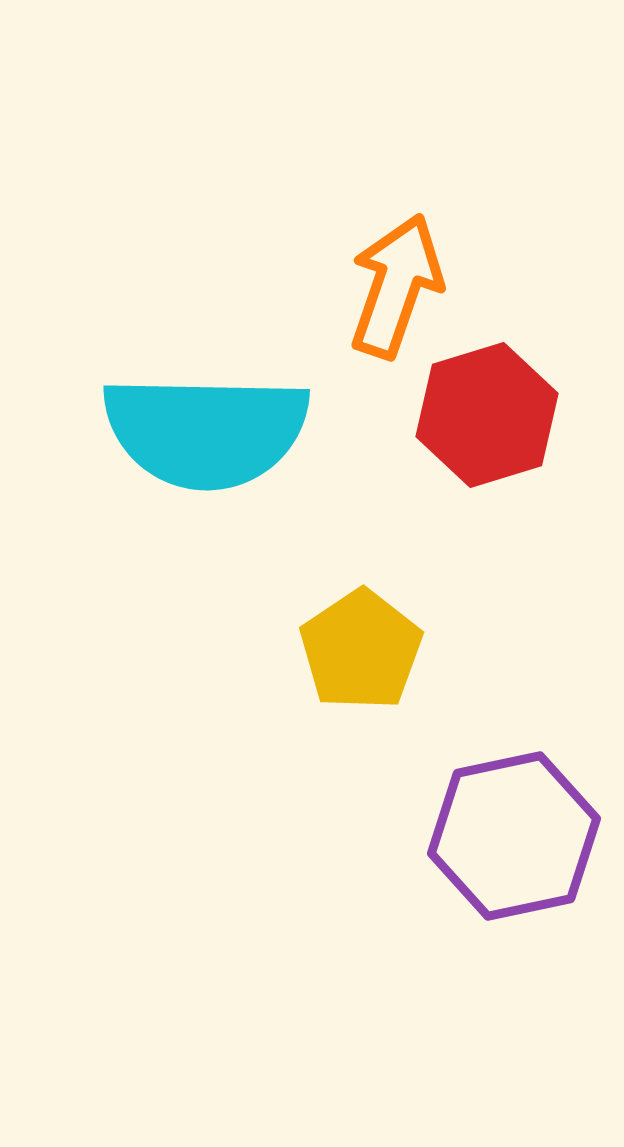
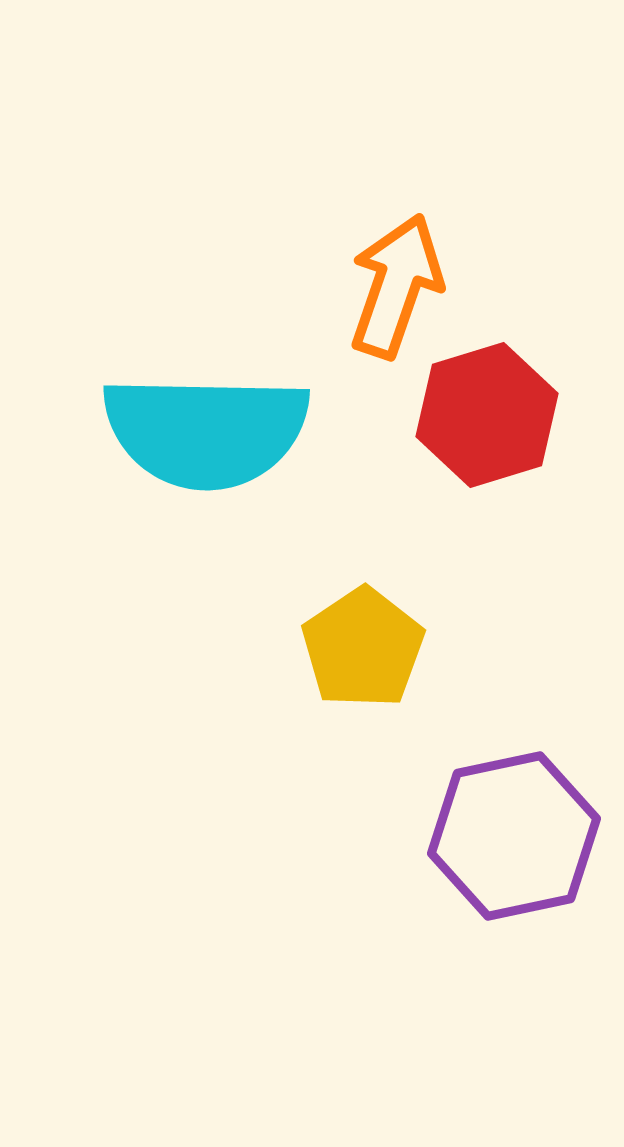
yellow pentagon: moved 2 px right, 2 px up
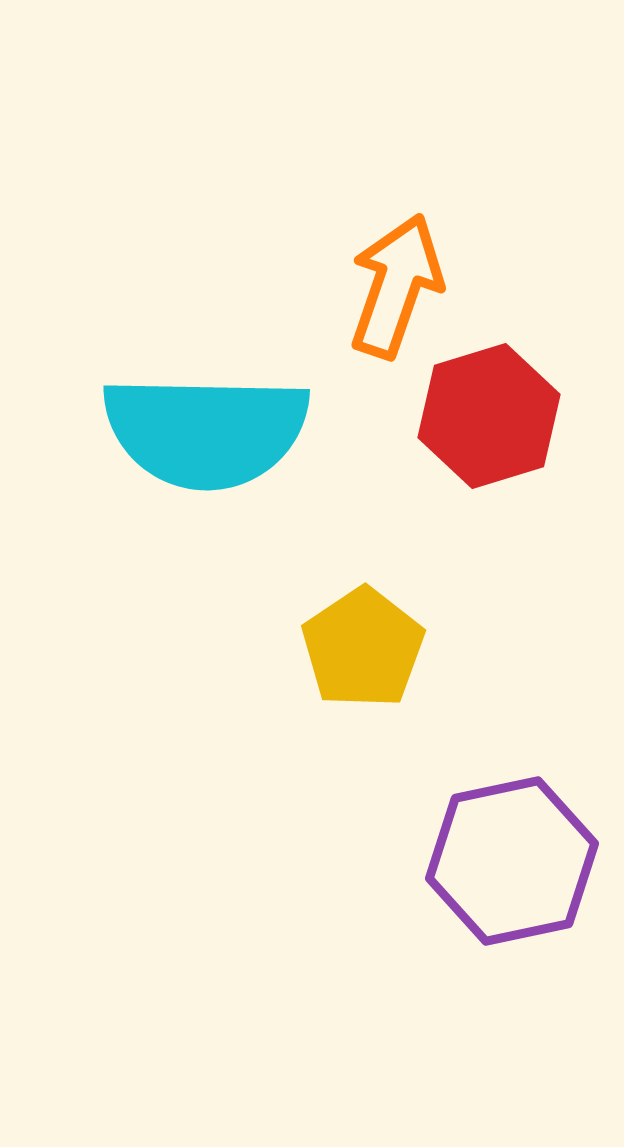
red hexagon: moved 2 px right, 1 px down
purple hexagon: moved 2 px left, 25 px down
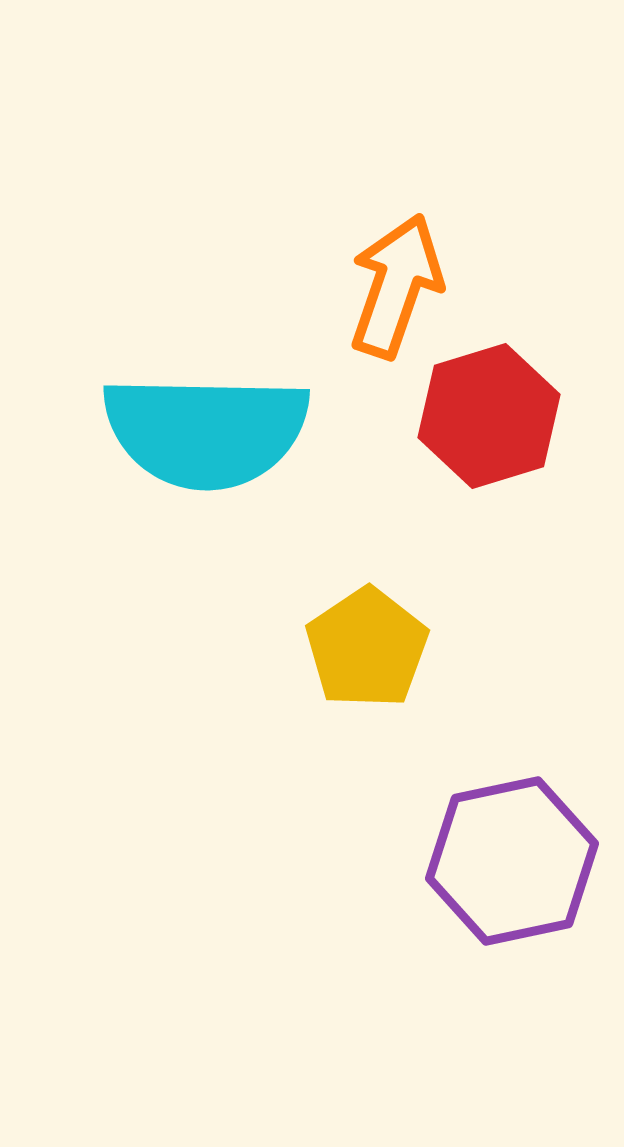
yellow pentagon: moved 4 px right
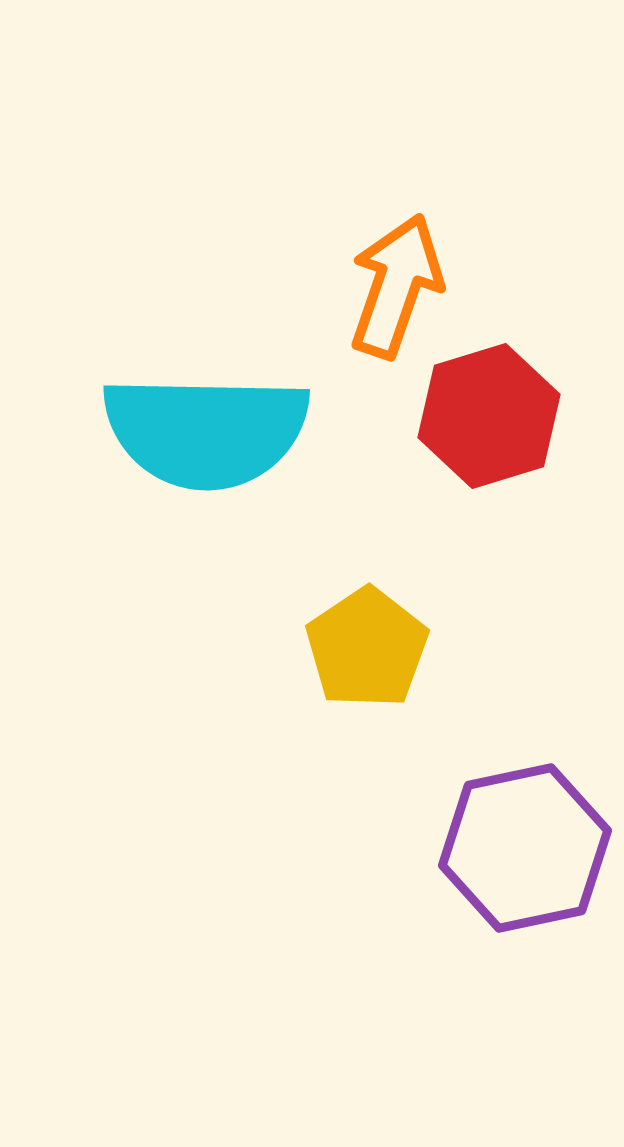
purple hexagon: moved 13 px right, 13 px up
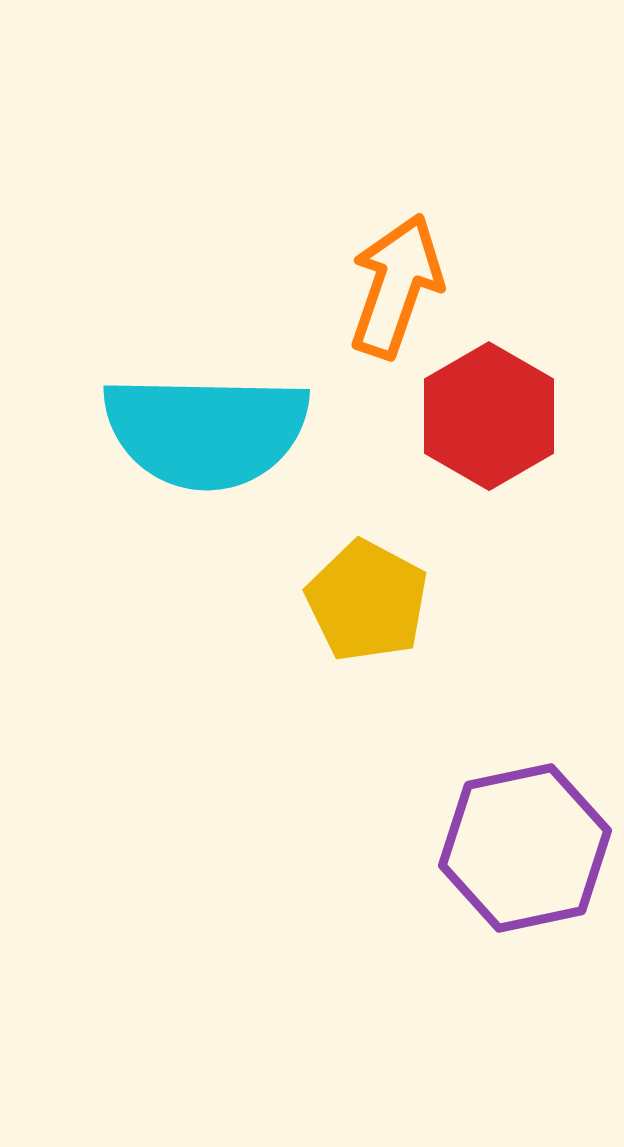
red hexagon: rotated 13 degrees counterclockwise
yellow pentagon: moved 47 px up; rotated 10 degrees counterclockwise
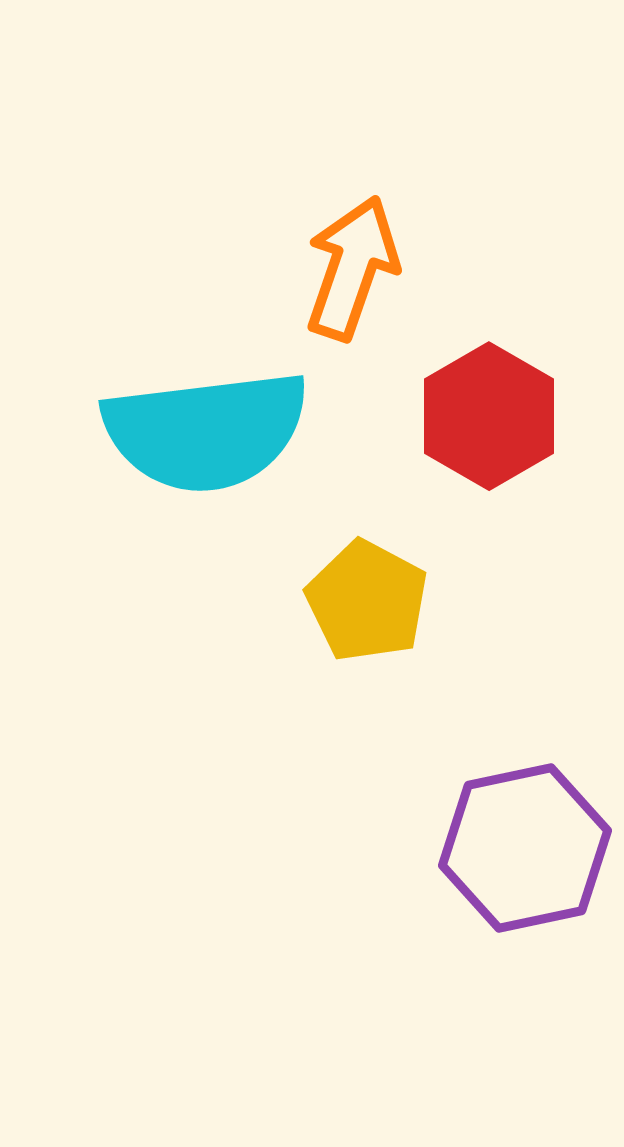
orange arrow: moved 44 px left, 18 px up
cyan semicircle: rotated 8 degrees counterclockwise
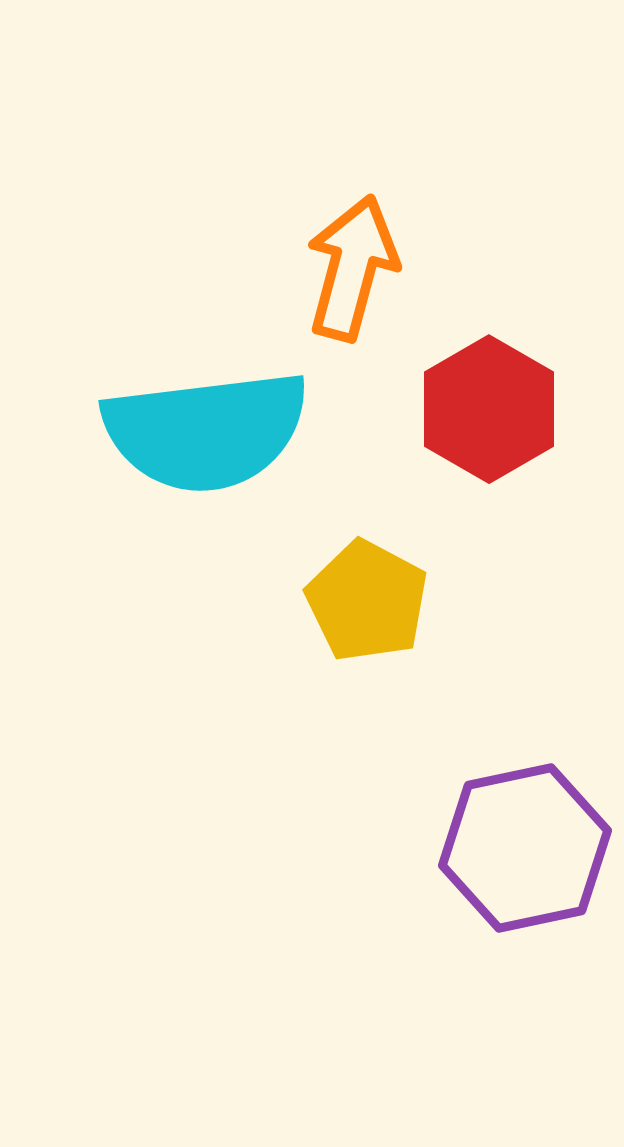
orange arrow: rotated 4 degrees counterclockwise
red hexagon: moved 7 px up
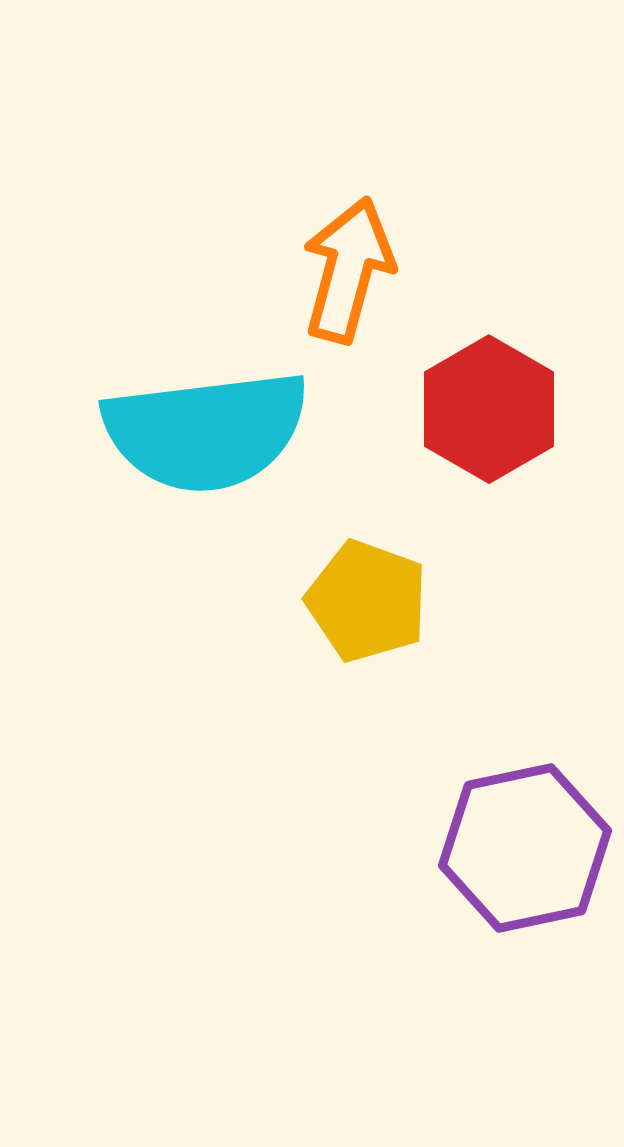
orange arrow: moved 4 px left, 2 px down
yellow pentagon: rotated 8 degrees counterclockwise
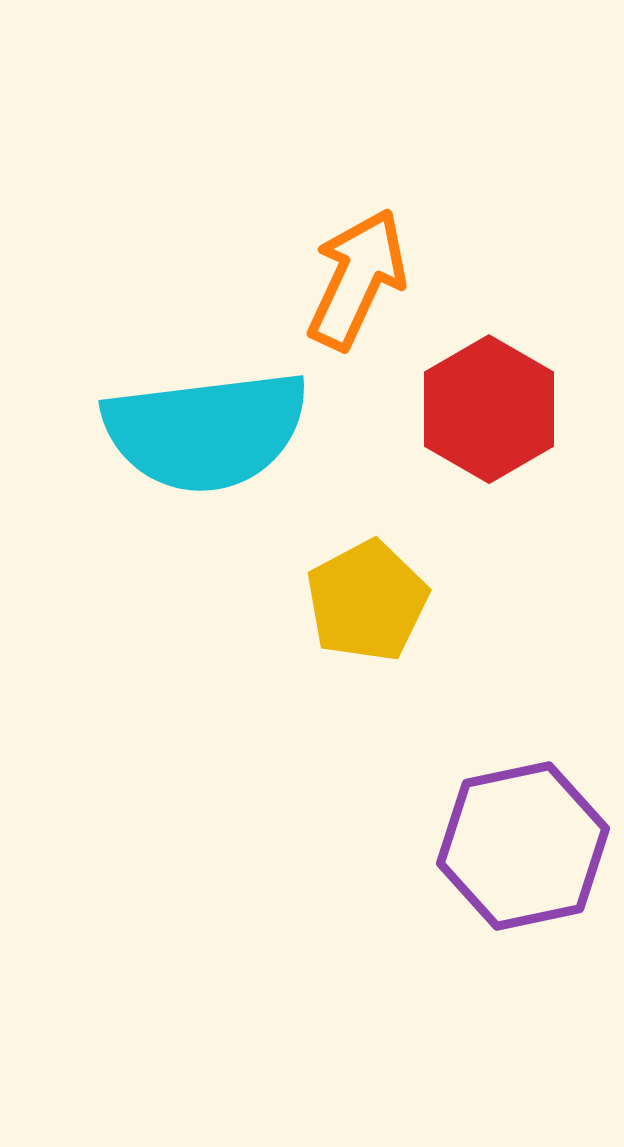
orange arrow: moved 9 px right, 9 px down; rotated 10 degrees clockwise
yellow pentagon: rotated 24 degrees clockwise
purple hexagon: moved 2 px left, 2 px up
